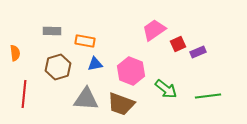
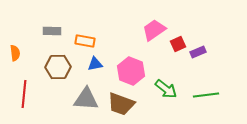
brown hexagon: rotated 15 degrees clockwise
green line: moved 2 px left, 1 px up
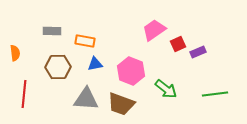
green line: moved 9 px right, 1 px up
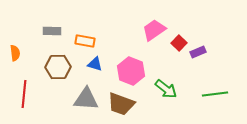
red square: moved 1 px right, 1 px up; rotated 21 degrees counterclockwise
blue triangle: rotated 28 degrees clockwise
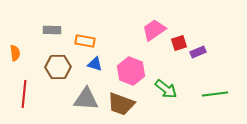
gray rectangle: moved 1 px up
red square: rotated 28 degrees clockwise
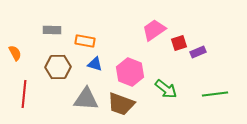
orange semicircle: rotated 21 degrees counterclockwise
pink hexagon: moved 1 px left, 1 px down
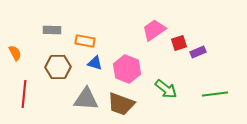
blue triangle: moved 1 px up
pink hexagon: moved 3 px left, 3 px up
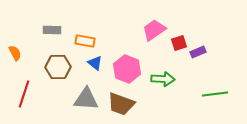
blue triangle: rotated 21 degrees clockwise
green arrow: moved 3 px left, 10 px up; rotated 35 degrees counterclockwise
red line: rotated 12 degrees clockwise
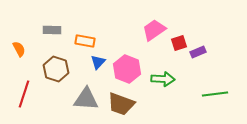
orange semicircle: moved 4 px right, 4 px up
blue triangle: moved 3 px right, 1 px up; rotated 35 degrees clockwise
brown hexagon: moved 2 px left, 2 px down; rotated 20 degrees clockwise
